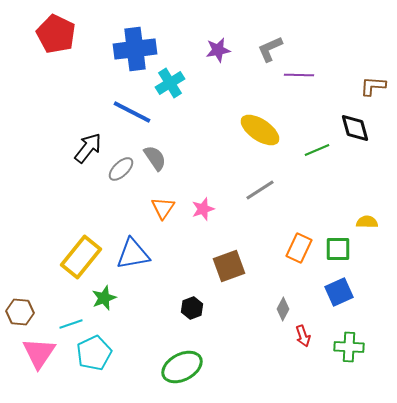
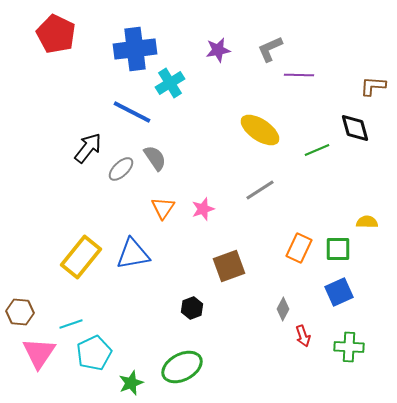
green star: moved 27 px right, 85 px down
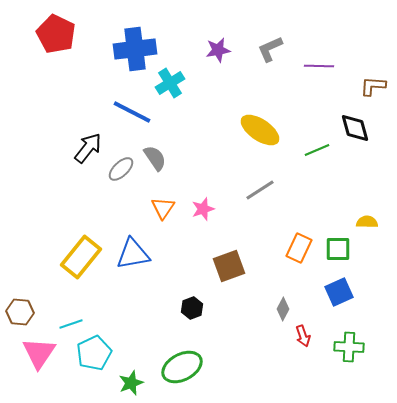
purple line: moved 20 px right, 9 px up
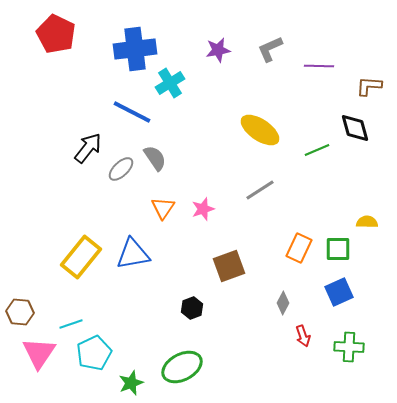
brown L-shape: moved 4 px left
gray diamond: moved 6 px up
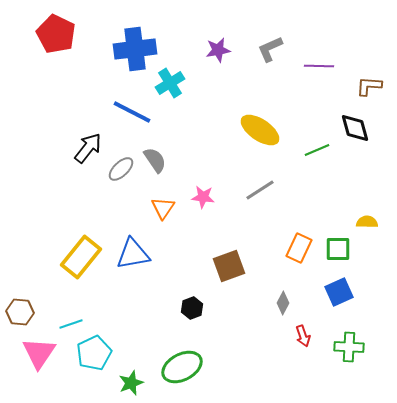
gray semicircle: moved 2 px down
pink star: moved 12 px up; rotated 25 degrees clockwise
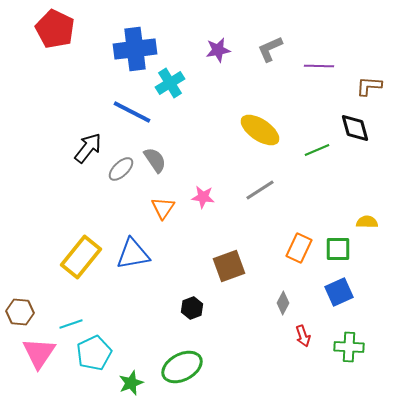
red pentagon: moved 1 px left, 5 px up
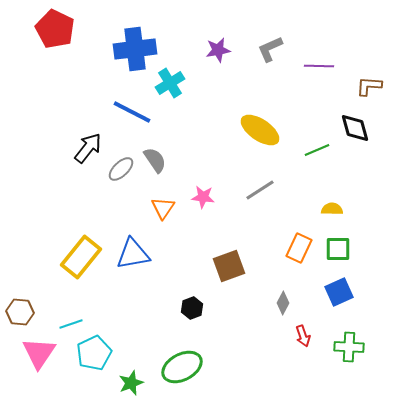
yellow semicircle: moved 35 px left, 13 px up
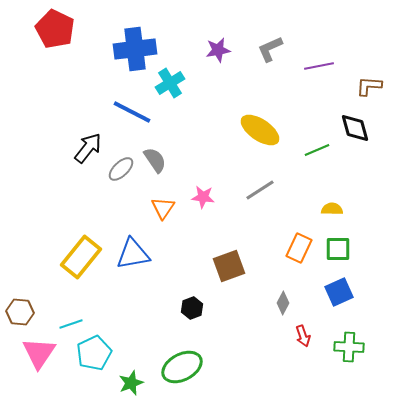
purple line: rotated 12 degrees counterclockwise
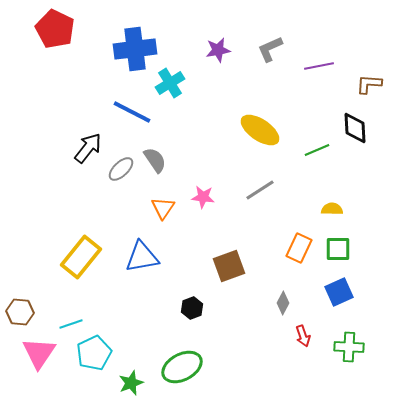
brown L-shape: moved 2 px up
black diamond: rotated 12 degrees clockwise
blue triangle: moved 9 px right, 3 px down
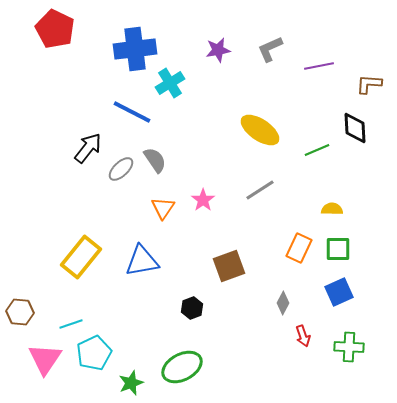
pink star: moved 3 px down; rotated 30 degrees clockwise
blue triangle: moved 4 px down
pink triangle: moved 6 px right, 6 px down
